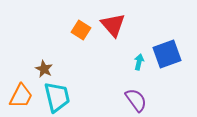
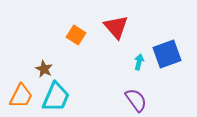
red triangle: moved 3 px right, 2 px down
orange square: moved 5 px left, 5 px down
cyan trapezoid: moved 1 px left; rotated 36 degrees clockwise
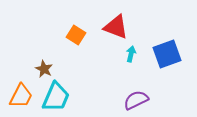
red triangle: rotated 28 degrees counterclockwise
cyan arrow: moved 8 px left, 8 px up
purple semicircle: rotated 80 degrees counterclockwise
